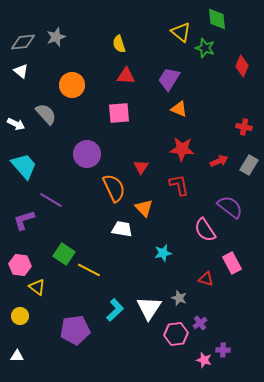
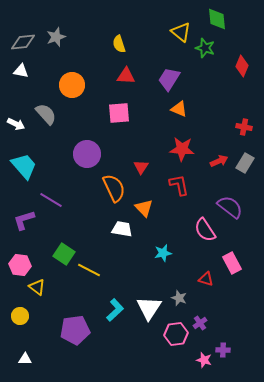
white triangle at (21, 71): rotated 28 degrees counterclockwise
gray rectangle at (249, 165): moved 4 px left, 2 px up
white triangle at (17, 356): moved 8 px right, 3 px down
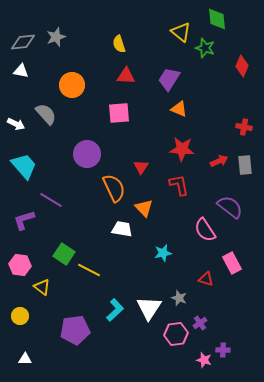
gray rectangle at (245, 163): moved 2 px down; rotated 36 degrees counterclockwise
yellow triangle at (37, 287): moved 5 px right
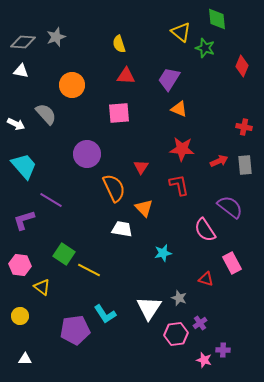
gray diamond at (23, 42): rotated 10 degrees clockwise
cyan L-shape at (115, 310): moved 10 px left, 4 px down; rotated 100 degrees clockwise
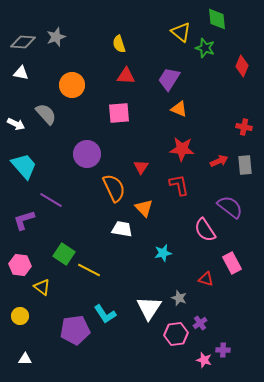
white triangle at (21, 71): moved 2 px down
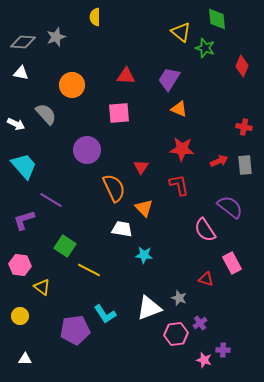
yellow semicircle at (119, 44): moved 24 px left, 27 px up; rotated 18 degrees clockwise
purple circle at (87, 154): moved 4 px up
cyan star at (163, 253): moved 19 px left, 2 px down; rotated 18 degrees clockwise
green square at (64, 254): moved 1 px right, 8 px up
white triangle at (149, 308): rotated 36 degrees clockwise
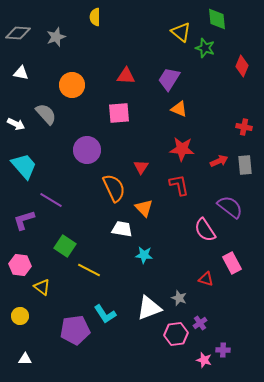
gray diamond at (23, 42): moved 5 px left, 9 px up
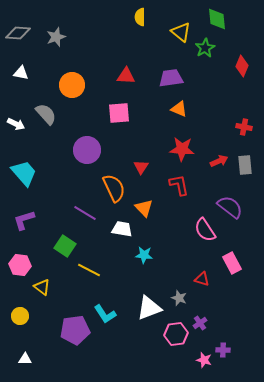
yellow semicircle at (95, 17): moved 45 px right
green star at (205, 48): rotated 24 degrees clockwise
purple trapezoid at (169, 79): moved 2 px right, 1 px up; rotated 50 degrees clockwise
cyan trapezoid at (24, 166): moved 7 px down
purple line at (51, 200): moved 34 px right, 13 px down
red triangle at (206, 279): moved 4 px left
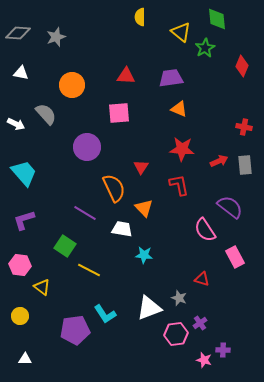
purple circle at (87, 150): moved 3 px up
pink rectangle at (232, 263): moved 3 px right, 6 px up
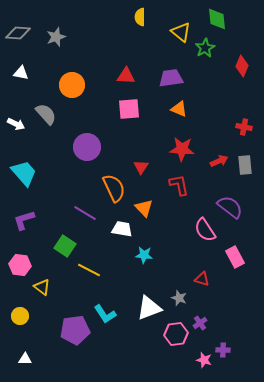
pink square at (119, 113): moved 10 px right, 4 px up
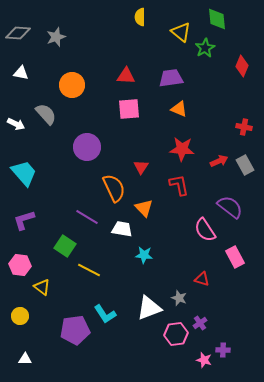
gray rectangle at (245, 165): rotated 24 degrees counterclockwise
purple line at (85, 213): moved 2 px right, 4 px down
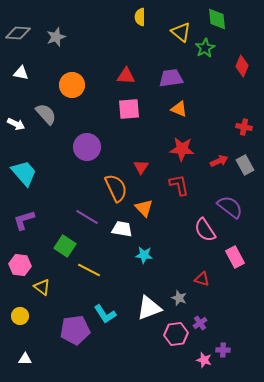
orange semicircle at (114, 188): moved 2 px right
